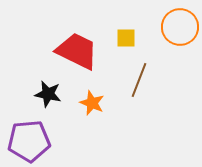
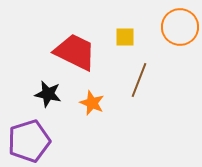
yellow square: moved 1 px left, 1 px up
red trapezoid: moved 2 px left, 1 px down
purple pentagon: rotated 12 degrees counterclockwise
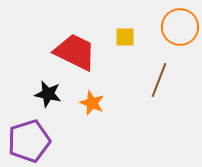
brown line: moved 20 px right
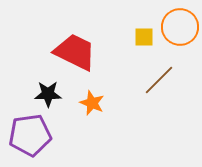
yellow square: moved 19 px right
brown line: rotated 24 degrees clockwise
black star: rotated 12 degrees counterclockwise
purple pentagon: moved 1 px right, 6 px up; rotated 9 degrees clockwise
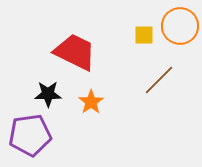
orange circle: moved 1 px up
yellow square: moved 2 px up
orange star: moved 1 px left, 1 px up; rotated 15 degrees clockwise
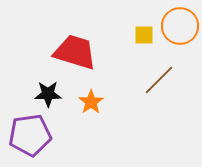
red trapezoid: rotated 9 degrees counterclockwise
